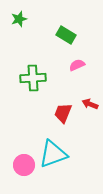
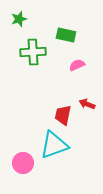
green rectangle: rotated 18 degrees counterclockwise
green cross: moved 26 px up
red arrow: moved 3 px left
red trapezoid: moved 2 px down; rotated 10 degrees counterclockwise
cyan triangle: moved 1 px right, 9 px up
pink circle: moved 1 px left, 2 px up
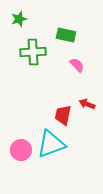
pink semicircle: rotated 70 degrees clockwise
cyan triangle: moved 3 px left, 1 px up
pink circle: moved 2 px left, 13 px up
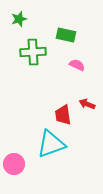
pink semicircle: rotated 21 degrees counterclockwise
red trapezoid: rotated 20 degrees counterclockwise
pink circle: moved 7 px left, 14 px down
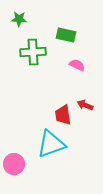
green star: rotated 21 degrees clockwise
red arrow: moved 2 px left, 1 px down
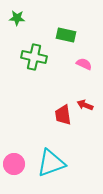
green star: moved 2 px left, 1 px up
green cross: moved 1 px right, 5 px down; rotated 15 degrees clockwise
pink semicircle: moved 7 px right, 1 px up
cyan triangle: moved 19 px down
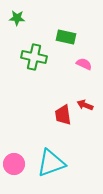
green rectangle: moved 2 px down
